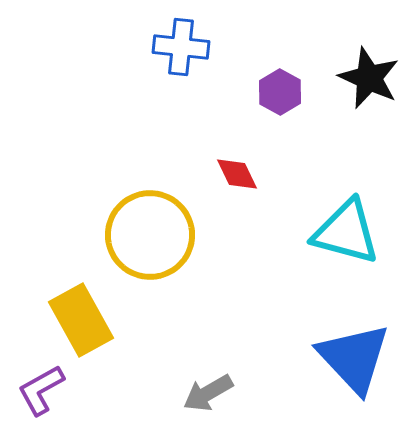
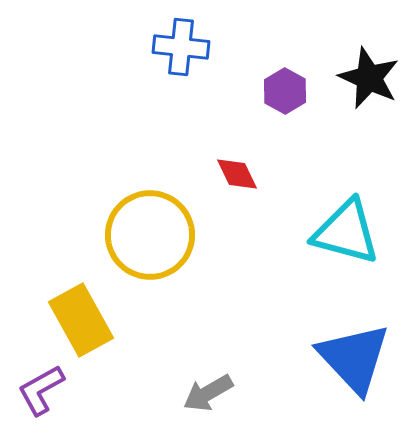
purple hexagon: moved 5 px right, 1 px up
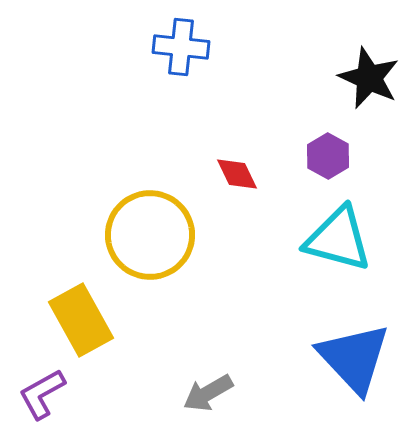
purple hexagon: moved 43 px right, 65 px down
cyan triangle: moved 8 px left, 7 px down
purple L-shape: moved 1 px right, 4 px down
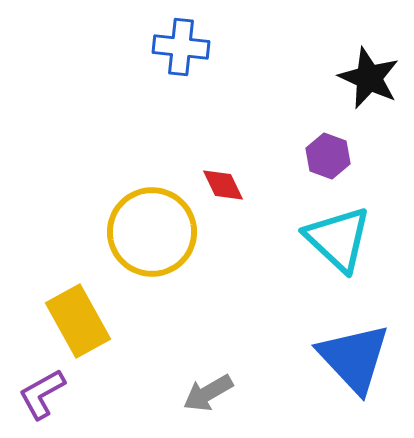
purple hexagon: rotated 9 degrees counterclockwise
red diamond: moved 14 px left, 11 px down
yellow circle: moved 2 px right, 3 px up
cyan triangle: rotated 28 degrees clockwise
yellow rectangle: moved 3 px left, 1 px down
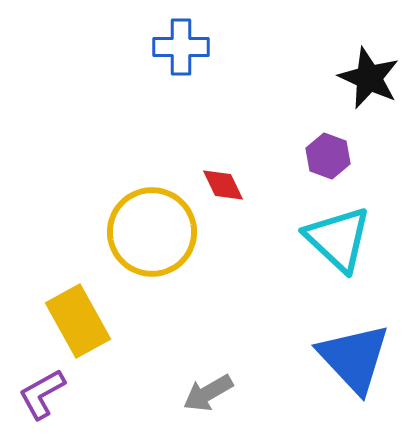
blue cross: rotated 6 degrees counterclockwise
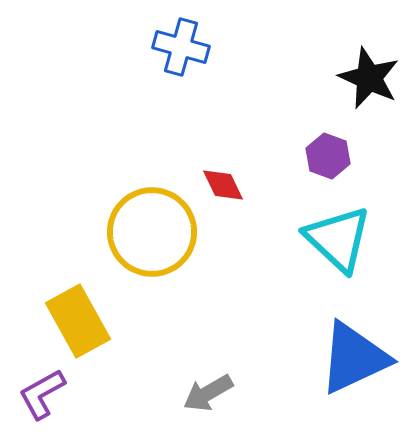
blue cross: rotated 16 degrees clockwise
blue triangle: rotated 48 degrees clockwise
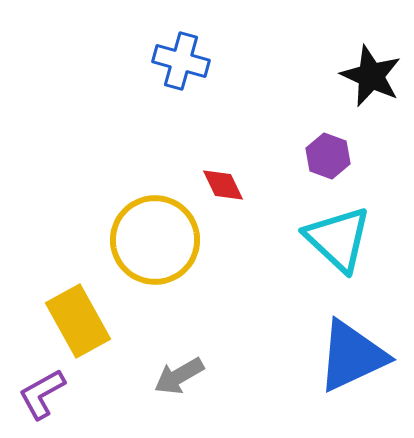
blue cross: moved 14 px down
black star: moved 2 px right, 2 px up
yellow circle: moved 3 px right, 8 px down
blue triangle: moved 2 px left, 2 px up
gray arrow: moved 29 px left, 17 px up
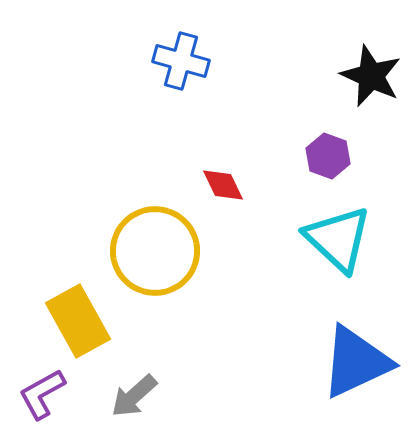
yellow circle: moved 11 px down
blue triangle: moved 4 px right, 6 px down
gray arrow: moved 45 px left, 20 px down; rotated 12 degrees counterclockwise
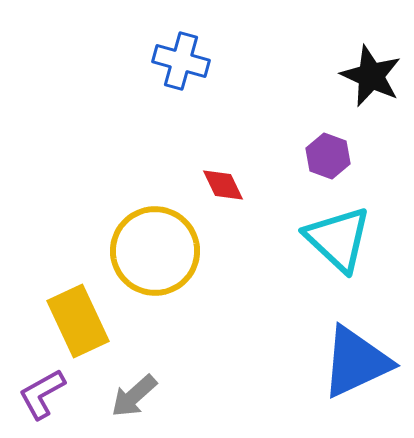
yellow rectangle: rotated 4 degrees clockwise
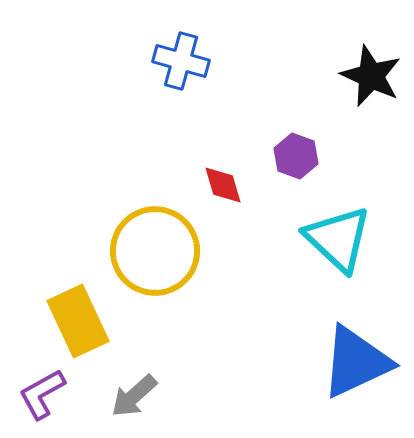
purple hexagon: moved 32 px left
red diamond: rotated 9 degrees clockwise
